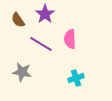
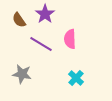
brown semicircle: moved 1 px right
gray star: moved 2 px down
cyan cross: rotated 28 degrees counterclockwise
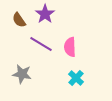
pink semicircle: moved 8 px down
